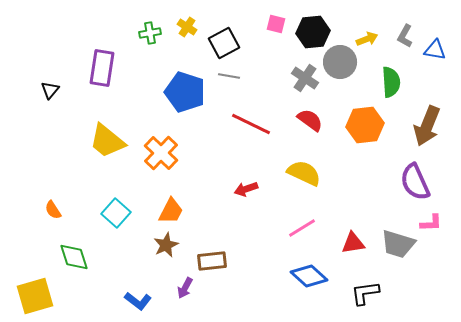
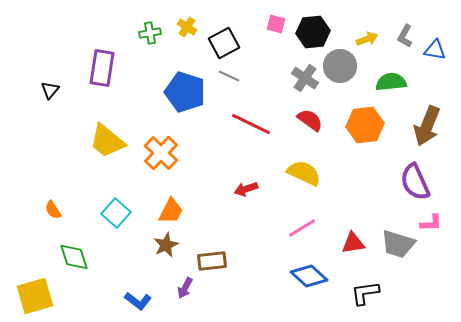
gray circle: moved 4 px down
gray line: rotated 15 degrees clockwise
green semicircle: rotated 92 degrees counterclockwise
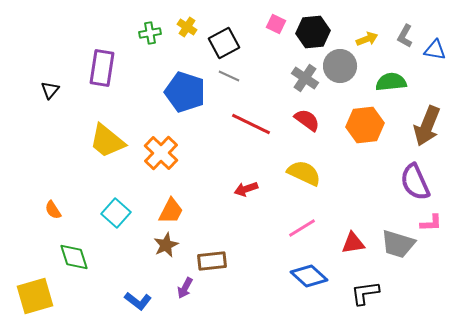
pink square: rotated 12 degrees clockwise
red semicircle: moved 3 px left
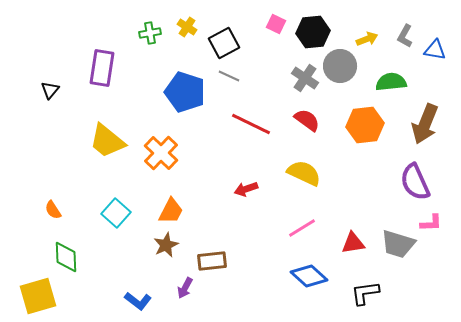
brown arrow: moved 2 px left, 2 px up
green diamond: moved 8 px left; rotated 16 degrees clockwise
yellow square: moved 3 px right
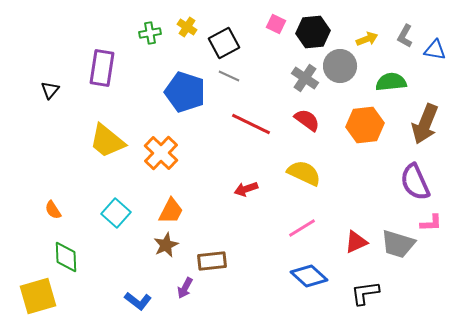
red triangle: moved 3 px right, 1 px up; rotated 15 degrees counterclockwise
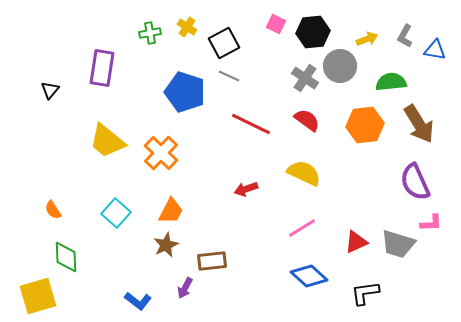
brown arrow: moved 6 px left; rotated 54 degrees counterclockwise
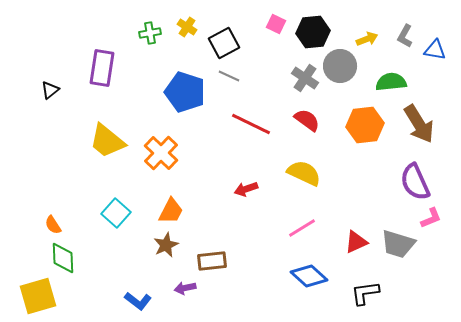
black triangle: rotated 12 degrees clockwise
orange semicircle: moved 15 px down
pink L-shape: moved 5 px up; rotated 20 degrees counterclockwise
green diamond: moved 3 px left, 1 px down
purple arrow: rotated 50 degrees clockwise
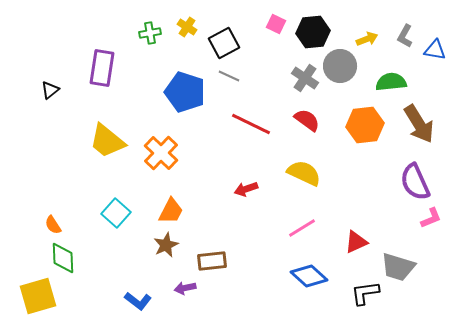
gray trapezoid: moved 23 px down
